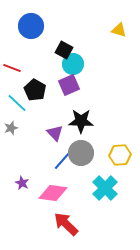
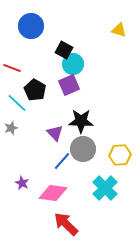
gray circle: moved 2 px right, 4 px up
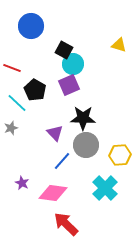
yellow triangle: moved 15 px down
black star: moved 2 px right, 3 px up
gray circle: moved 3 px right, 4 px up
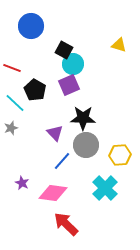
cyan line: moved 2 px left
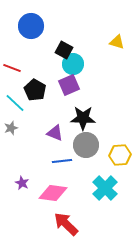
yellow triangle: moved 2 px left, 3 px up
purple triangle: rotated 24 degrees counterclockwise
blue line: rotated 42 degrees clockwise
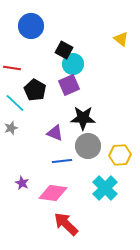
yellow triangle: moved 4 px right, 3 px up; rotated 21 degrees clockwise
red line: rotated 12 degrees counterclockwise
gray circle: moved 2 px right, 1 px down
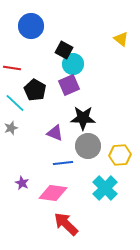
blue line: moved 1 px right, 2 px down
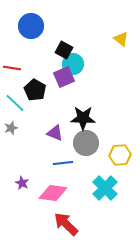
purple square: moved 5 px left, 8 px up
gray circle: moved 2 px left, 3 px up
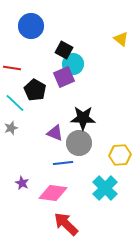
gray circle: moved 7 px left
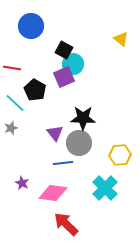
purple triangle: rotated 30 degrees clockwise
